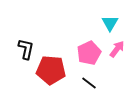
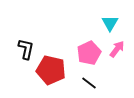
red pentagon: rotated 8 degrees clockwise
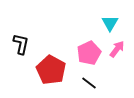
black L-shape: moved 5 px left, 5 px up
red pentagon: rotated 16 degrees clockwise
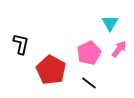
pink arrow: moved 2 px right
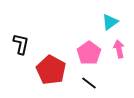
cyan triangle: moved 1 px up; rotated 24 degrees clockwise
pink arrow: rotated 48 degrees counterclockwise
pink pentagon: rotated 10 degrees counterclockwise
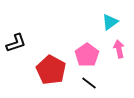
black L-shape: moved 5 px left, 1 px up; rotated 60 degrees clockwise
pink pentagon: moved 2 px left, 2 px down
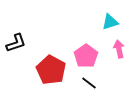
cyan triangle: rotated 18 degrees clockwise
pink pentagon: moved 1 px left, 1 px down
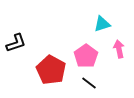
cyan triangle: moved 8 px left, 2 px down
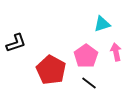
pink arrow: moved 3 px left, 3 px down
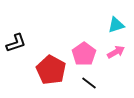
cyan triangle: moved 14 px right, 1 px down
pink arrow: rotated 72 degrees clockwise
pink pentagon: moved 2 px left, 2 px up
